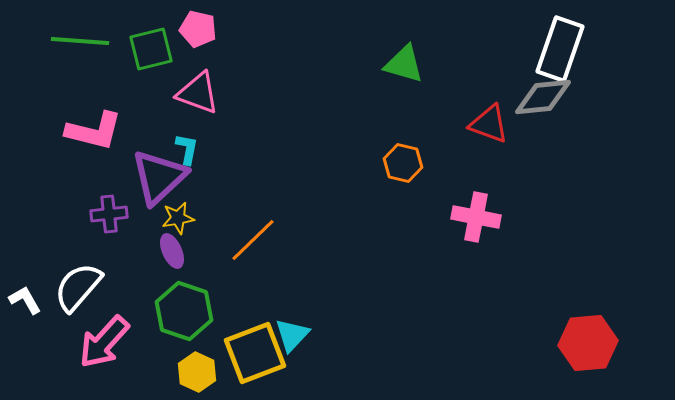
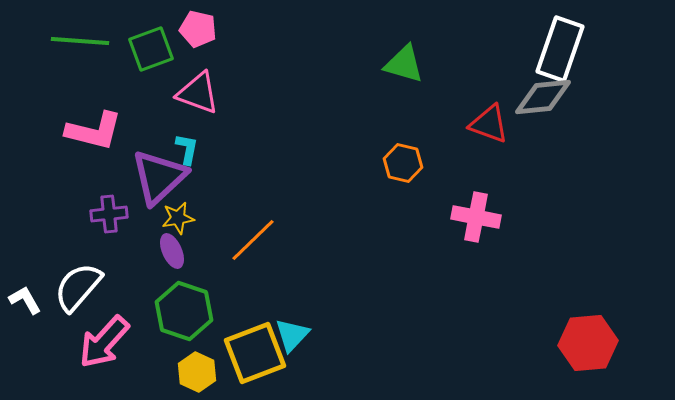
green square: rotated 6 degrees counterclockwise
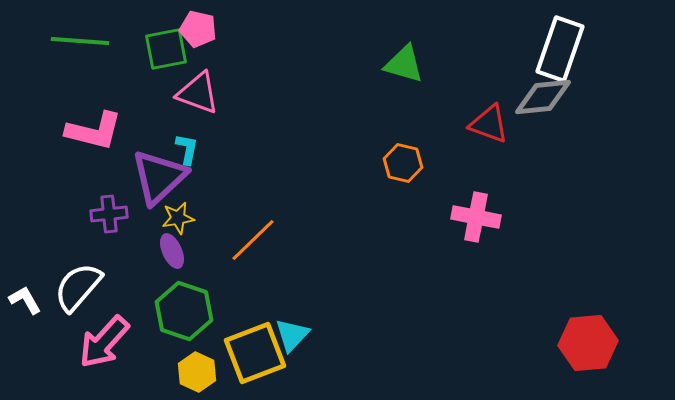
green square: moved 15 px right; rotated 9 degrees clockwise
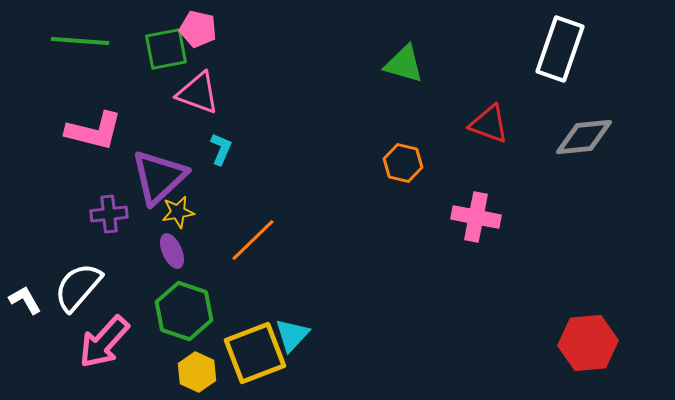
gray diamond: moved 41 px right, 40 px down
cyan L-shape: moved 34 px right; rotated 12 degrees clockwise
yellow star: moved 6 px up
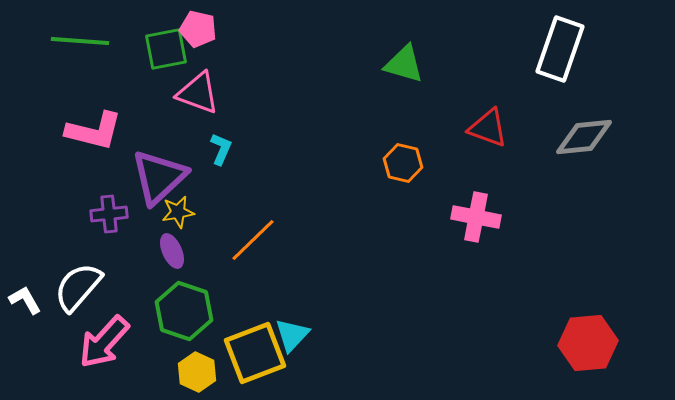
red triangle: moved 1 px left, 4 px down
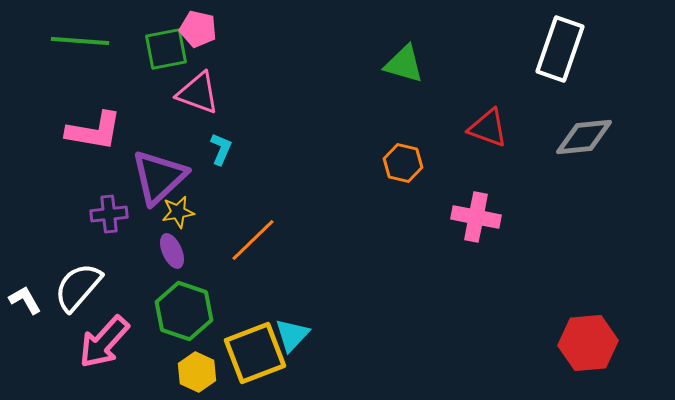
pink L-shape: rotated 4 degrees counterclockwise
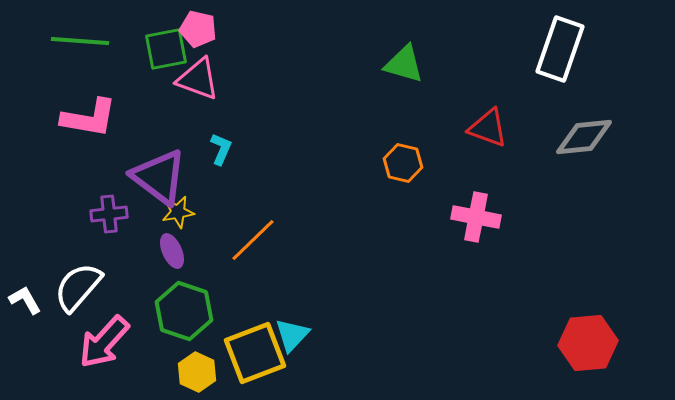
pink triangle: moved 14 px up
pink L-shape: moved 5 px left, 13 px up
purple triangle: rotated 40 degrees counterclockwise
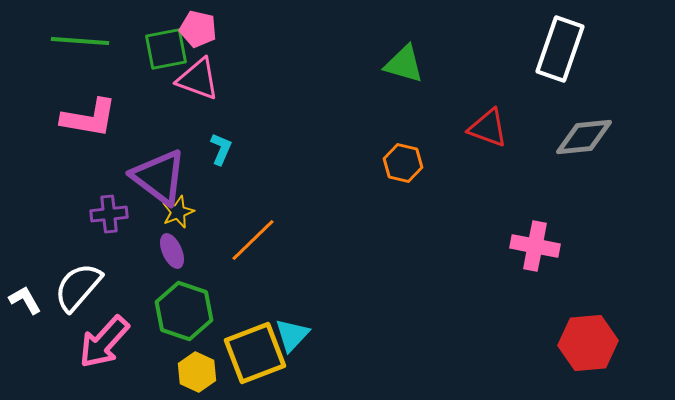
yellow star: rotated 12 degrees counterclockwise
pink cross: moved 59 px right, 29 px down
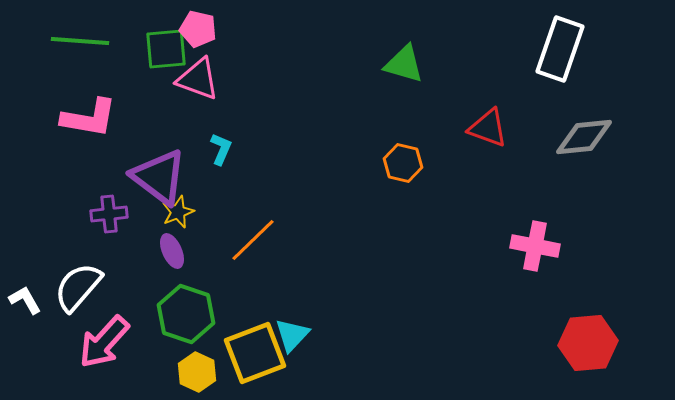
green square: rotated 6 degrees clockwise
green hexagon: moved 2 px right, 3 px down
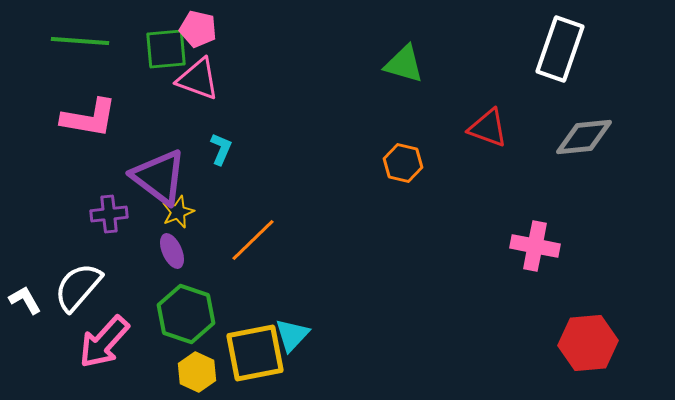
yellow square: rotated 10 degrees clockwise
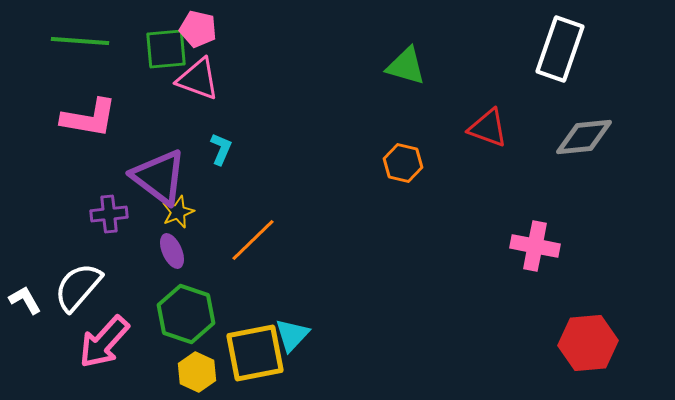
green triangle: moved 2 px right, 2 px down
